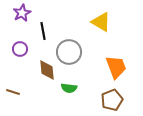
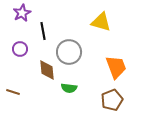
yellow triangle: rotated 15 degrees counterclockwise
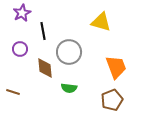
brown diamond: moved 2 px left, 2 px up
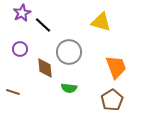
black line: moved 6 px up; rotated 36 degrees counterclockwise
brown pentagon: rotated 10 degrees counterclockwise
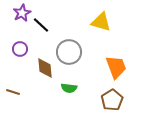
black line: moved 2 px left
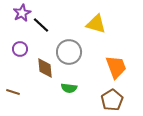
yellow triangle: moved 5 px left, 2 px down
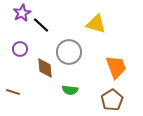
green semicircle: moved 1 px right, 2 px down
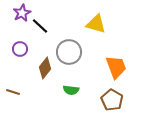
black line: moved 1 px left, 1 px down
brown diamond: rotated 45 degrees clockwise
green semicircle: moved 1 px right
brown pentagon: rotated 10 degrees counterclockwise
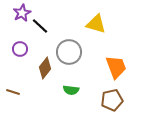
brown pentagon: rotated 30 degrees clockwise
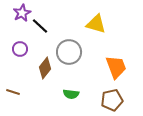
green semicircle: moved 4 px down
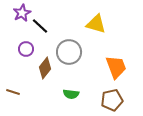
purple circle: moved 6 px right
